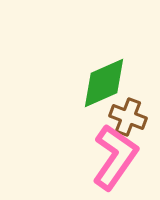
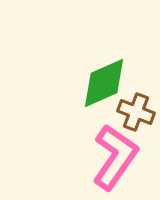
brown cross: moved 8 px right, 5 px up
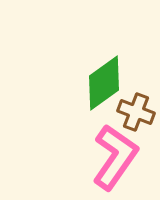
green diamond: rotated 12 degrees counterclockwise
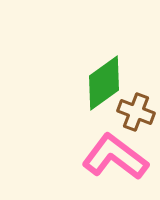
pink L-shape: rotated 88 degrees counterclockwise
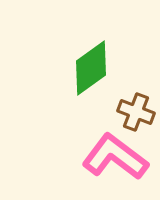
green diamond: moved 13 px left, 15 px up
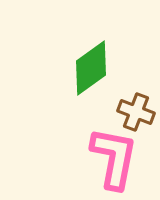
pink L-shape: moved 1 px left, 1 px down; rotated 64 degrees clockwise
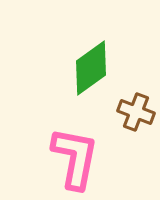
pink L-shape: moved 39 px left
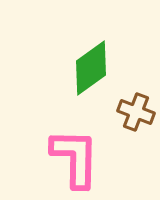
pink L-shape: rotated 10 degrees counterclockwise
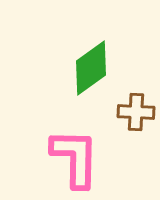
brown cross: rotated 18 degrees counterclockwise
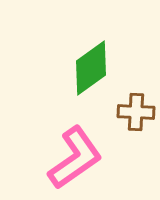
pink L-shape: rotated 54 degrees clockwise
